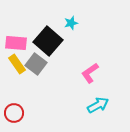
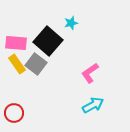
cyan arrow: moved 5 px left
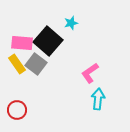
pink rectangle: moved 6 px right
cyan arrow: moved 5 px right, 6 px up; rotated 55 degrees counterclockwise
red circle: moved 3 px right, 3 px up
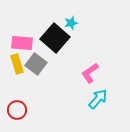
black square: moved 7 px right, 3 px up
yellow rectangle: rotated 18 degrees clockwise
cyan arrow: rotated 35 degrees clockwise
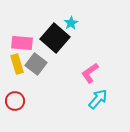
cyan star: rotated 16 degrees counterclockwise
red circle: moved 2 px left, 9 px up
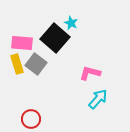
cyan star: rotated 16 degrees counterclockwise
pink L-shape: rotated 50 degrees clockwise
red circle: moved 16 px right, 18 px down
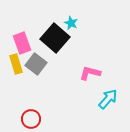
pink rectangle: rotated 65 degrees clockwise
yellow rectangle: moved 1 px left
cyan arrow: moved 10 px right
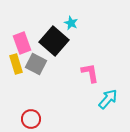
black square: moved 1 px left, 3 px down
gray square: rotated 10 degrees counterclockwise
pink L-shape: rotated 65 degrees clockwise
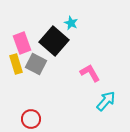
pink L-shape: rotated 20 degrees counterclockwise
cyan arrow: moved 2 px left, 2 px down
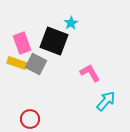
cyan star: rotated 16 degrees clockwise
black square: rotated 20 degrees counterclockwise
yellow rectangle: moved 1 px right, 1 px up; rotated 54 degrees counterclockwise
red circle: moved 1 px left
